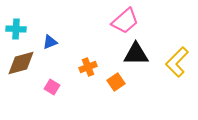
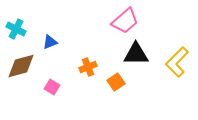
cyan cross: rotated 24 degrees clockwise
brown diamond: moved 3 px down
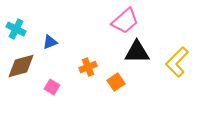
black triangle: moved 1 px right, 2 px up
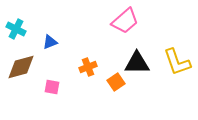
black triangle: moved 11 px down
yellow L-shape: rotated 64 degrees counterclockwise
brown diamond: moved 1 px down
pink square: rotated 21 degrees counterclockwise
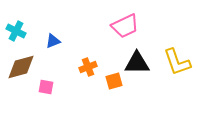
pink trapezoid: moved 5 px down; rotated 16 degrees clockwise
cyan cross: moved 2 px down
blue triangle: moved 3 px right, 1 px up
orange square: moved 2 px left, 1 px up; rotated 18 degrees clockwise
pink square: moved 6 px left
